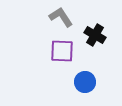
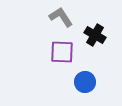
purple square: moved 1 px down
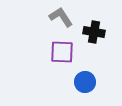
black cross: moved 1 px left, 3 px up; rotated 20 degrees counterclockwise
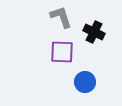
gray L-shape: rotated 15 degrees clockwise
black cross: rotated 15 degrees clockwise
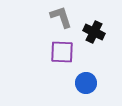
blue circle: moved 1 px right, 1 px down
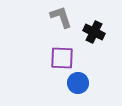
purple square: moved 6 px down
blue circle: moved 8 px left
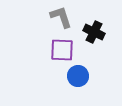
purple square: moved 8 px up
blue circle: moved 7 px up
